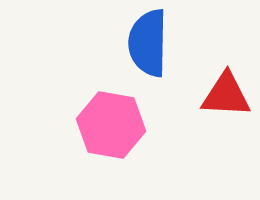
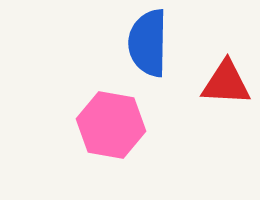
red triangle: moved 12 px up
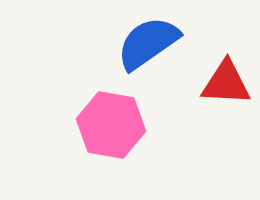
blue semicircle: rotated 54 degrees clockwise
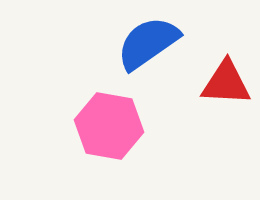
pink hexagon: moved 2 px left, 1 px down
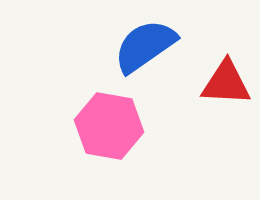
blue semicircle: moved 3 px left, 3 px down
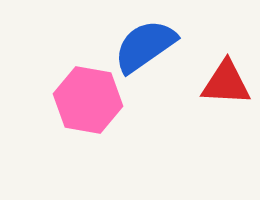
pink hexagon: moved 21 px left, 26 px up
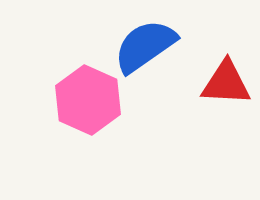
pink hexagon: rotated 14 degrees clockwise
